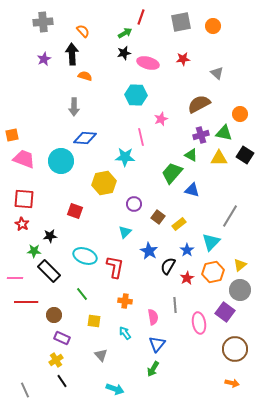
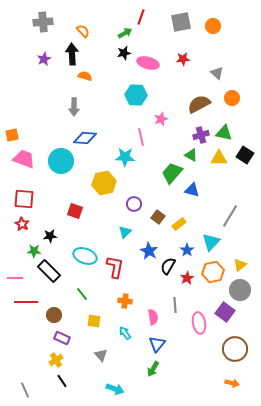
orange circle at (240, 114): moved 8 px left, 16 px up
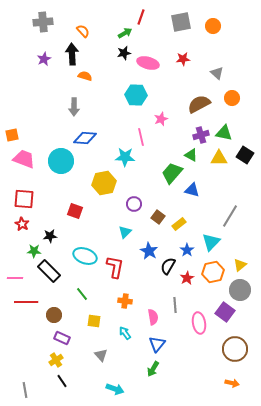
gray line at (25, 390): rotated 14 degrees clockwise
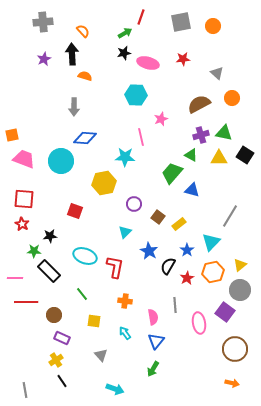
blue triangle at (157, 344): moved 1 px left, 3 px up
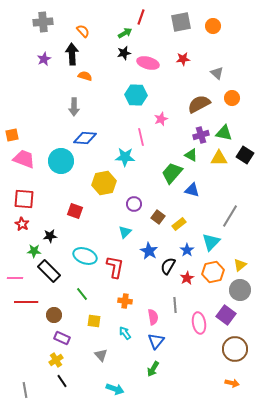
purple square at (225, 312): moved 1 px right, 3 px down
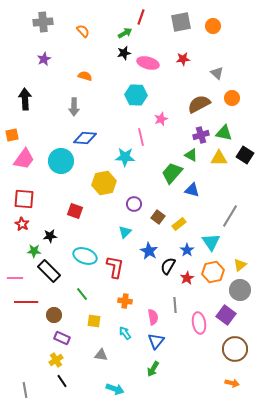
black arrow at (72, 54): moved 47 px left, 45 px down
pink trapezoid at (24, 159): rotated 105 degrees clockwise
cyan triangle at (211, 242): rotated 18 degrees counterclockwise
gray triangle at (101, 355): rotated 40 degrees counterclockwise
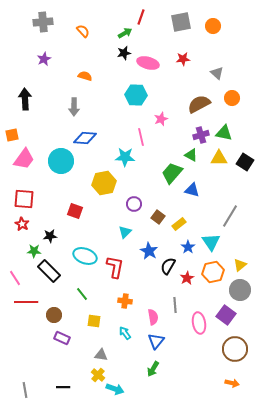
black square at (245, 155): moved 7 px down
blue star at (187, 250): moved 1 px right, 3 px up
pink line at (15, 278): rotated 56 degrees clockwise
yellow cross at (56, 360): moved 42 px right, 15 px down; rotated 16 degrees counterclockwise
black line at (62, 381): moved 1 px right, 6 px down; rotated 56 degrees counterclockwise
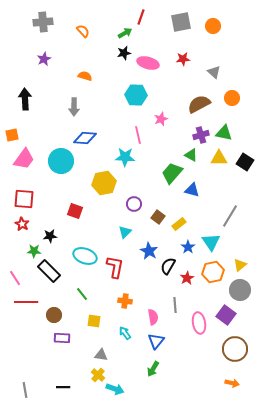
gray triangle at (217, 73): moved 3 px left, 1 px up
pink line at (141, 137): moved 3 px left, 2 px up
purple rectangle at (62, 338): rotated 21 degrees counterclockwise
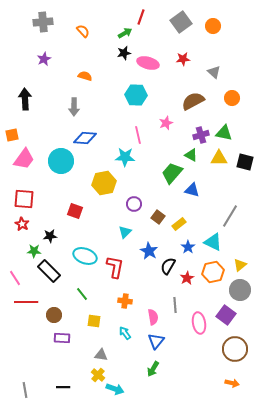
gray square at (181, 22): rotated 25 degrees counterclockwise
brown semicircle at (199, 104): moved 6 px left, 3 px up
pink star at (161, 119): moved 5 px right, 4 px down
black square at (245, 162): rotated 18 degrees counterclockwise
cyan triangle at (211, 242): moved 2 px right; rotated 30 degrees counterclockwise
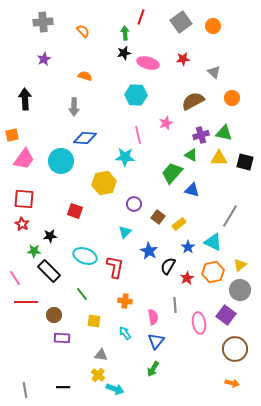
green arrow at (125, 33): rotated 64 degrees counterclockwise
